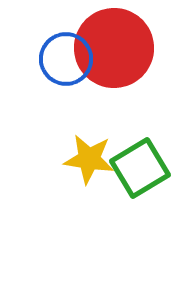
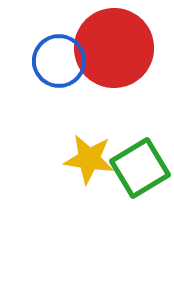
blue circle: moved 7 px left, 2 px down
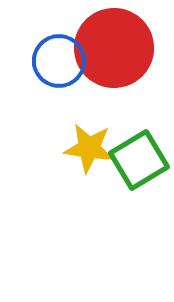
yellow star: moved 11 px up
green square: moved 1 px left, 8 px up
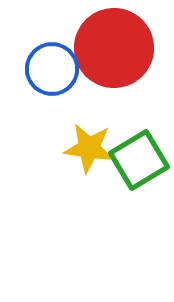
blue circle: moved 7 px left, 8 px down
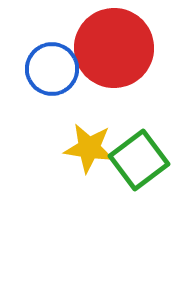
green square: rotated 6 degrees counterclockwise
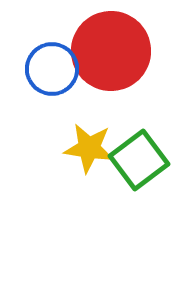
red circle: moved 3 px left, 3 px down
